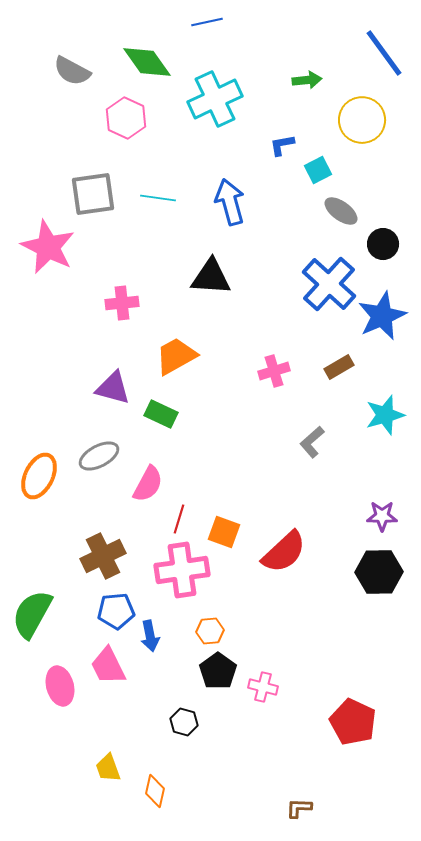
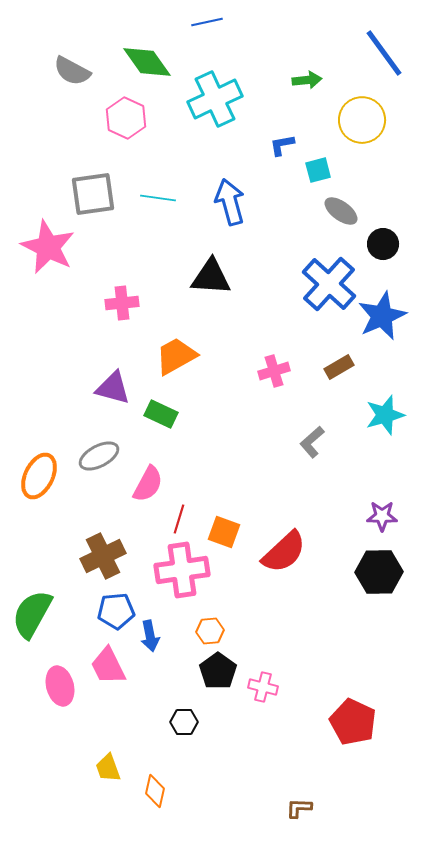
cyan square at (318, 170): rotated 12 degrees clockwise
black hexagon at (184, 722): rotated 16 degrees counterclockwise
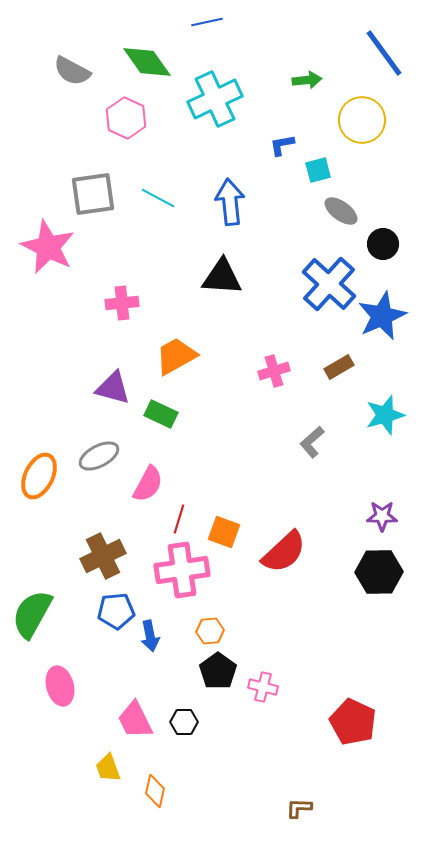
cyan line at (158, 198): rotated 20 degrees clockwise
blue arrow at (230, 202): rotated 9 degrees clockwise
black triangle at (211, 277): moved 11 px right
pink trapezoid at (108, 666): moved 27 px right, 54 px down
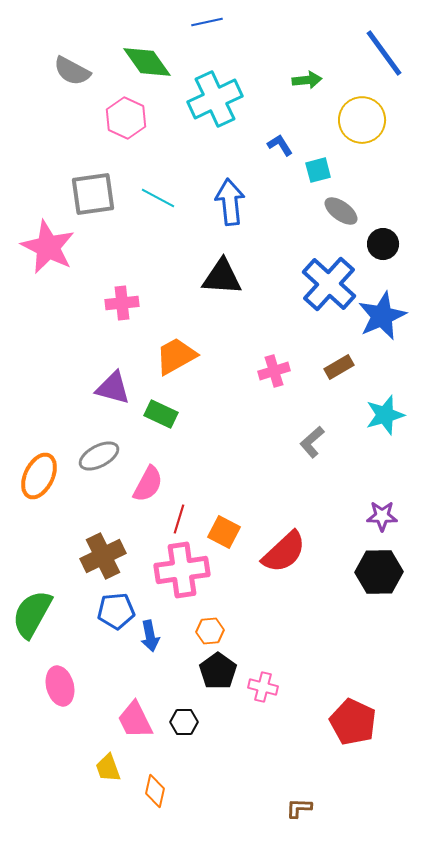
blue L-shape at (282, 145): moved 2 px left; rotated 68 degrees clockwise
orange square at (224, 532): rotated 8 degrees clockwise
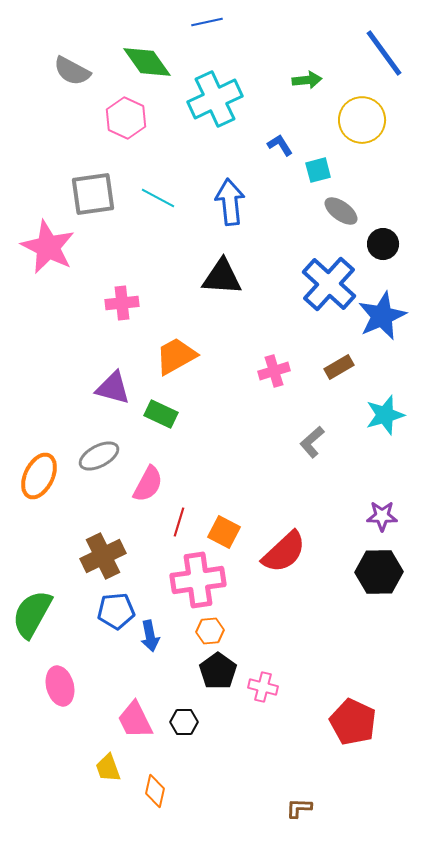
red line at (179, 519): moved 3 px down
pink cross at (182, 570): moved 16 px right, 10 px down
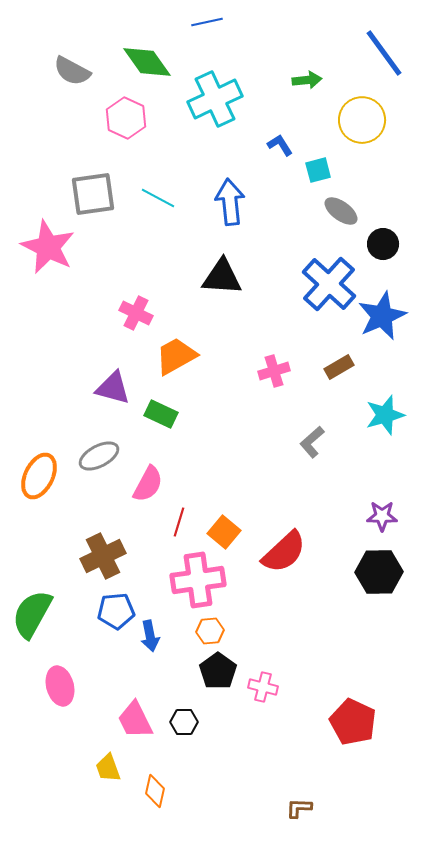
pink cross at (122, 303): moved 14 px right, 10 px down; rotated 32 degrees clockwise
orange square at (224, 532): rotated 12 degrees clockwise
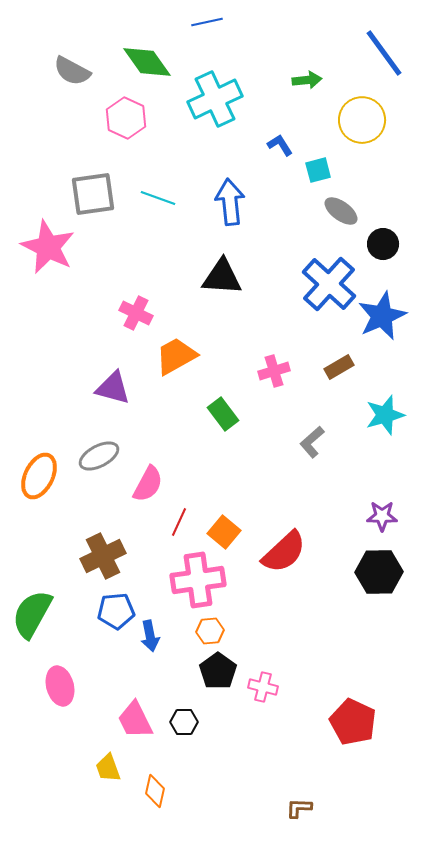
cyan line at (158, 198): rotated 8 degrees counterclockwise
green rectangle at (161, 414): moved 62 px right; rotated 28 degrees clockwise
red line at (179, 522): rotated 8 degrees clockwise
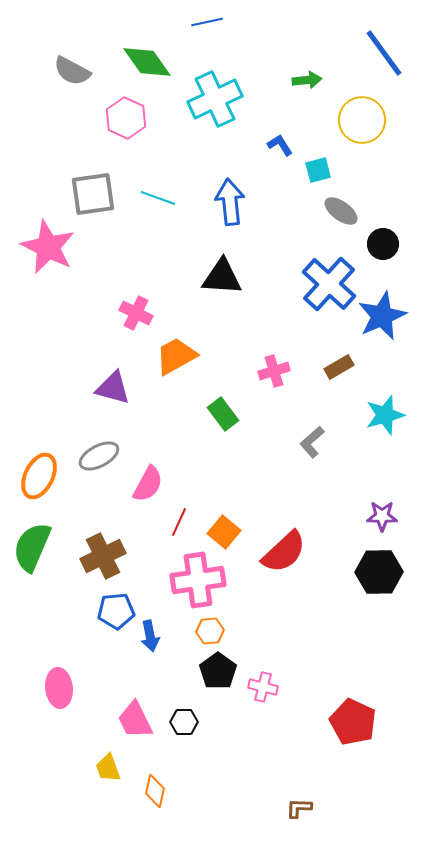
green semicircle at (32, 614): moved 67 px up; rotated 6 degrees counterclockwise
pink ellipse at (60, 686): moved 1 px left, 2 px down; rotated 9 degrees clockwise
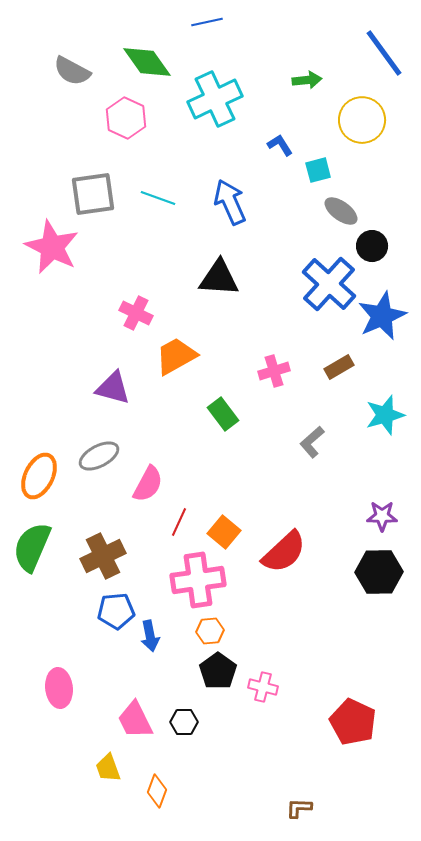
blue arrow at (230, 202): rotated 18 degrees counterclockwise
black circle at (383, 244): moved 11 px left, 2 px down
pink star at (48, 247): moved 4 px right
black triangle at (222, 277): moved 3 px left, 1 px down
orange diamond at (155, 791): moved 2 px right; rotated 8 degrees clockwise
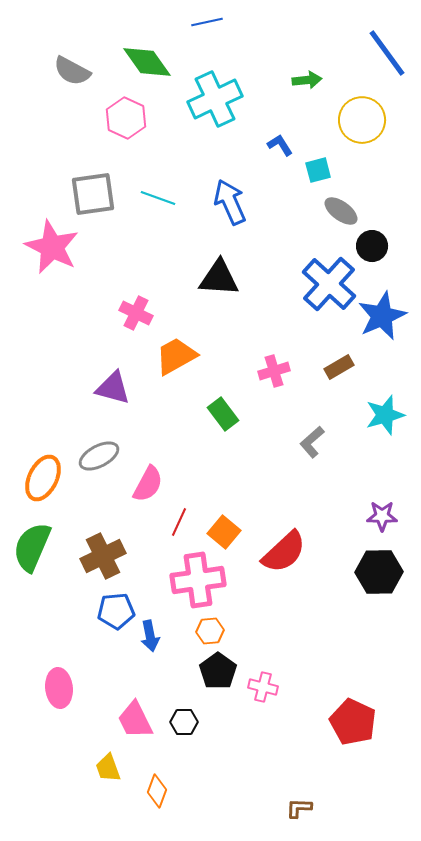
blue line at (384, 53): moved 3 px right
orange ellipse at (39, 476): moved 4 px right, 2 px down
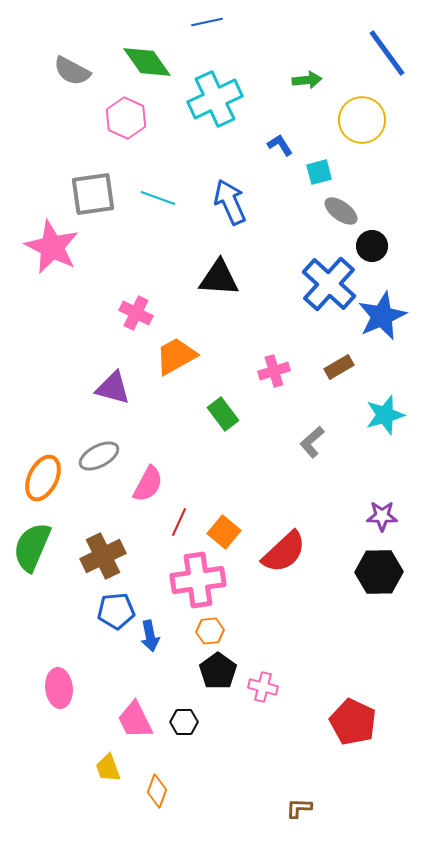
cyan square at (318, 170): moved 1 px right, 2 px down
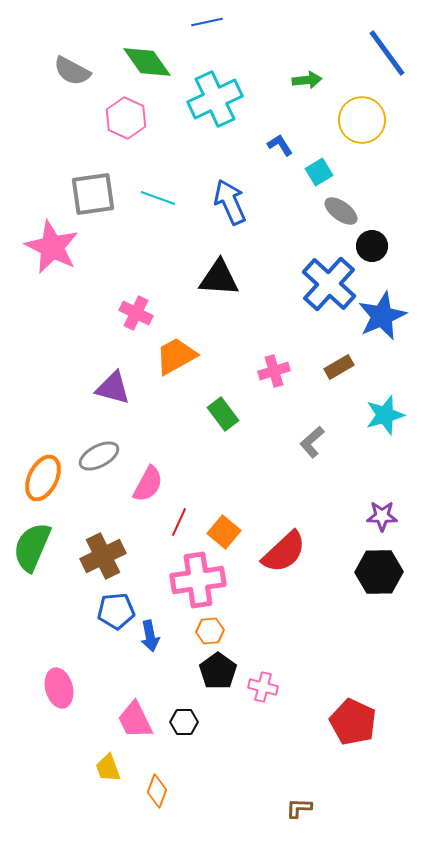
cyan square at (319, 172): rotated 16 degrees counterclockwise
pink ellipse at (59, 688): rotated 9 degrees counterclockwise
